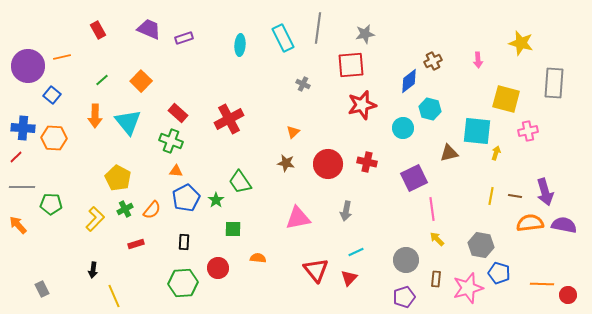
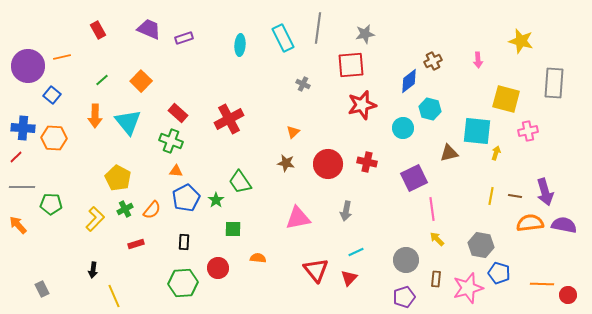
yellow star at (521, 43): moved 2 px up
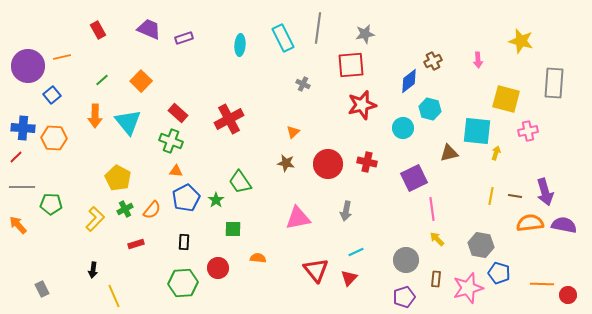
blue square at (52, 95): rotated 12 degrees clockwise
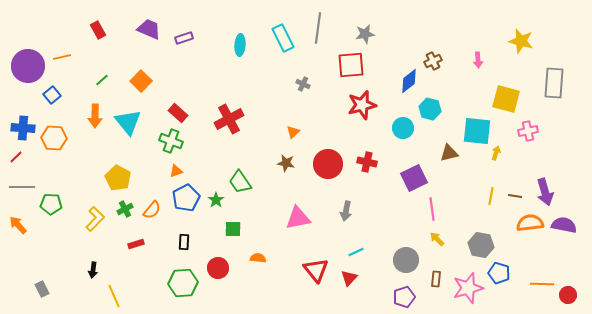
orange triangle at (176, 171): rotated 24 degrees counterclockwise
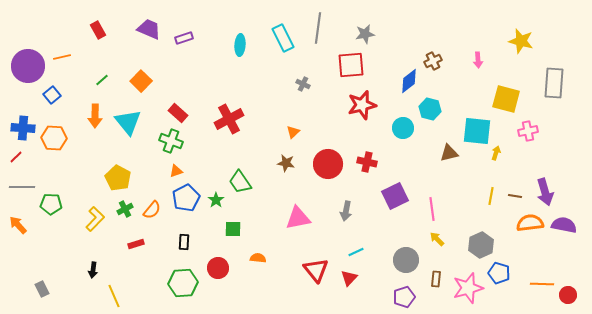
purple square at (414, 178): moved 19 px left, 18 px down
gray hexagon at (481, 245): rotated 25 degrees clockwise
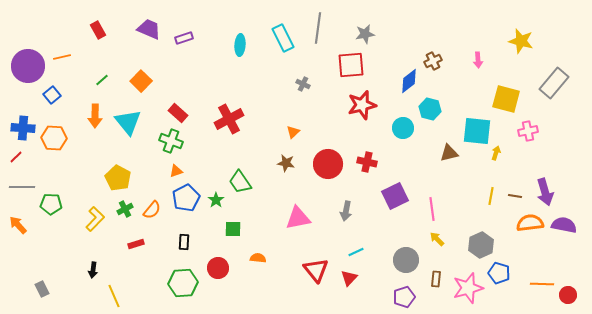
gray rectangle at (554, 83): rotated 36 degrees clockwise
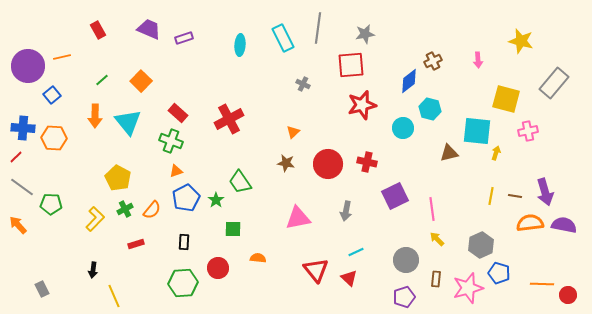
gray line at (22, 187): rotated 35 degrees clockwise
red triangle at (349, 278): rotated 30 degrees counterclockwise
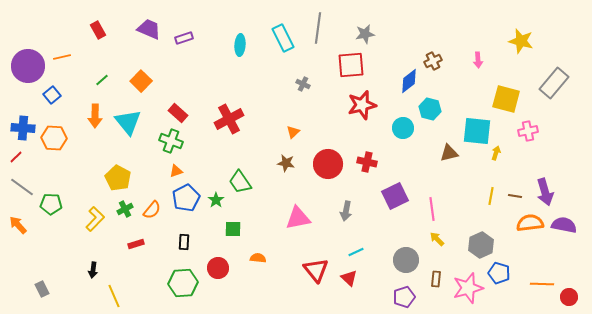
red circle at (568, 295): moved 1 px right, 2 px down
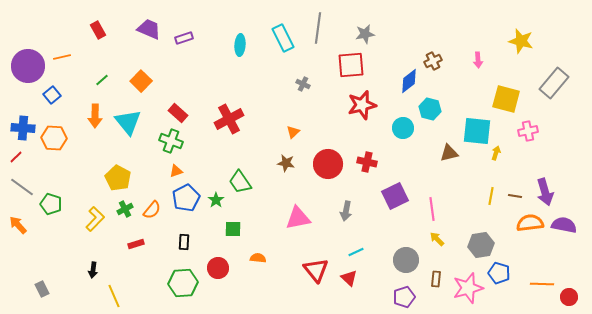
green pentagon at (51, 204): rotated 15 degrees clockwise
gray hexagon at (481, 245): rotated 15 degrees clockwise
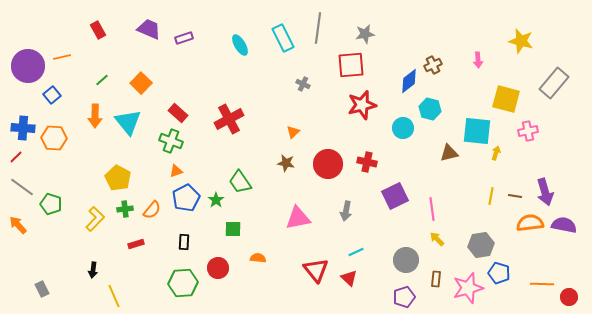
cyan ellipse at (240, 45): rotated 35 degrees counterclockwise
brown cross at (433, 61): moved 4 px down
orange square at (141, 81): moved 2 px down
green cross at (125, 209): rotated 21 degrees clockwise
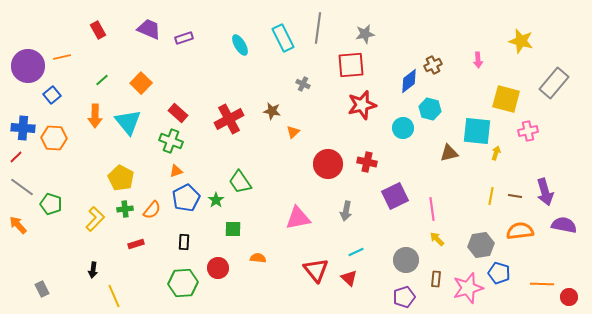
brown star at (286, 163): moved 14 px left, 52 px up
yellow pentagon at (118, 178): moved 3 px right
orange semicircle at (530, 223): moved 10 px left, 8 px down
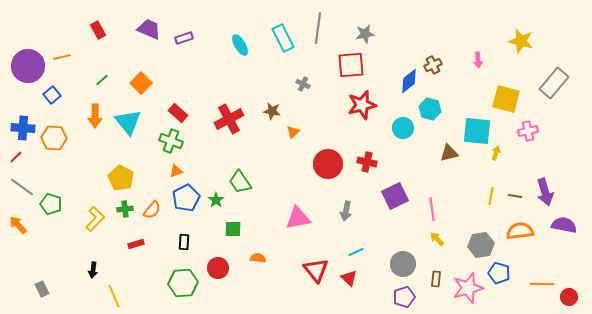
gray circle at (406, 260): moved 3 px left, 4 px down
